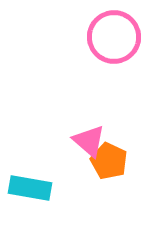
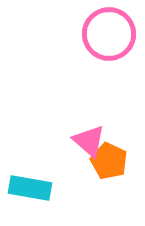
pink circle: moved 5 px left, 3 px up
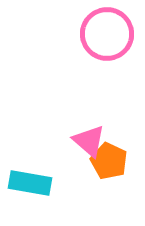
pink circle: moved 2 px left
cyan rectangle: moved 5 px up
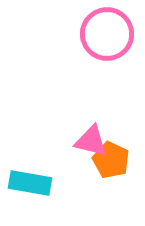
pink triangle: moved 2 px right; rotated 27 degrees counterclockwise
orange pentagon: moved 2 px right, 1 px up
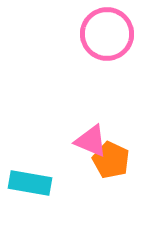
pink triangle: rotated 9 degrees clockwise
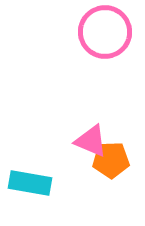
pink circle: moved 2 px left, 2 px up
orange pentagon: rotated 27 degrees counterclockwise
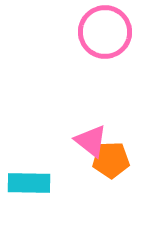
pink triangle: rotated 15 degrees clockwise
cyan rectangle: moved 1 px left; rotated 9 degrees counterclockwise
